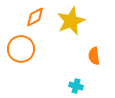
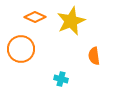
orange diamond: rotated 50 degrees clockwise
cyan cross: moved 15 px left, 7 px up
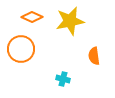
orange diamond: moved 3 px left
yellow star: moved 1 px left; rotated 12 degrees clockwise
cyan cross: moved 2 px right
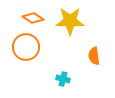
orange diamond: moved 1 px right, 1 px down; rotated 10 degrees clockwise
yellow star: rotated 12 degrees clockwise
orange circle: moved 5 px right, 2 px up
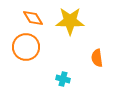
orange diamond: rotated 25 degrees clockwise
orange semicircle: moved 3 px right, 2 px down
